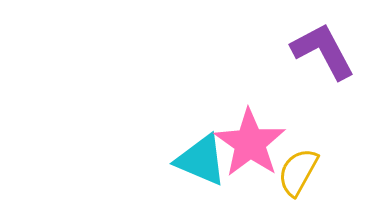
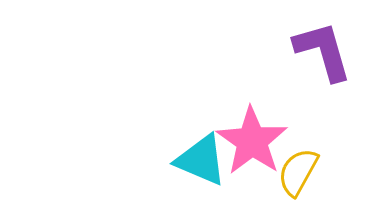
purple L-shape: rotated 12 degrees clockwise
pink star: moved 2 px right, 2 px up
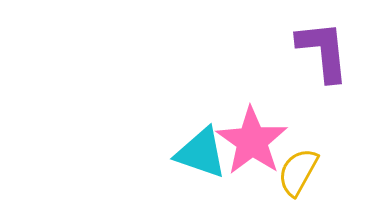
purple L-shape: rotated 10 degrees clockwise
cyan triangle: moved 7 px up; rotated 4 degrees counterclockwise
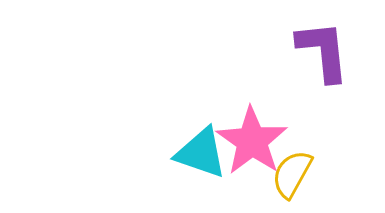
yellow semicircle: moved 6 px left, 2 px down
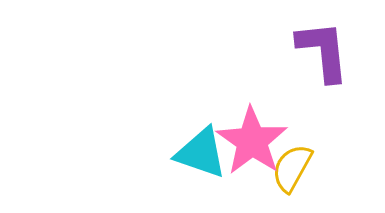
yellow semicircle: moved 6 px up
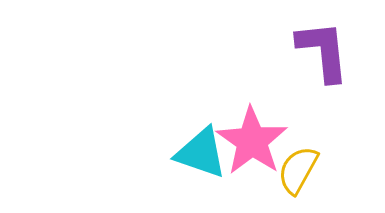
yellow semicircle: moved 6 px right, 2 px down
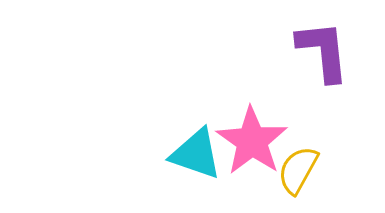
cyan triangle: moved 5 px left, 1 px down
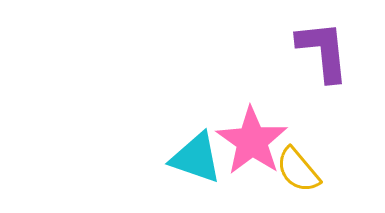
cyan triangle: moved 4 px down
yellow semicircle: rotated 69 degrees counterclockwise
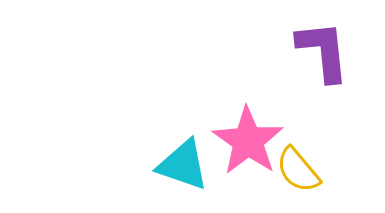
pink star: moved 4 px left
cyan triangle: moved 13 px left, 7 px down
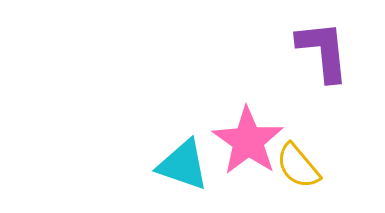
yellow semicircle: moved 4 px up
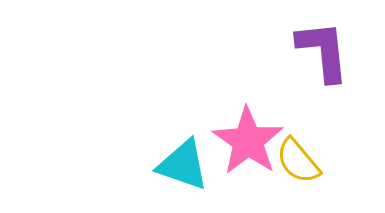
yellow semicircle: moved 5 px up
